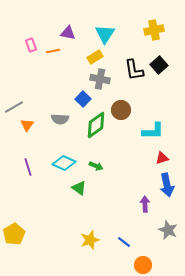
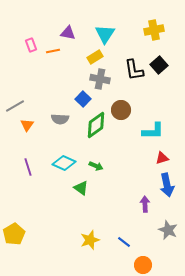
gray line: moved 1 px right, 1 px up
green triangle: moved 2 px right
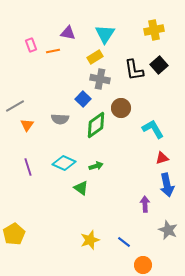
brown circle: moved 2 px up
cyan L-shape: moved 2 px up; rotated 120 degrees counterclockwise
green arrow: rotated 40 degrees counterclockwise
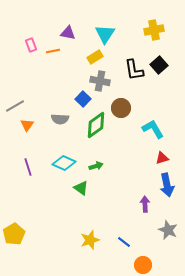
gray cross: moved 2 px down
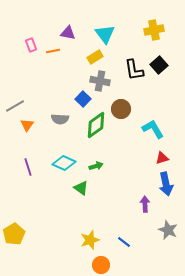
cyan triangle: rotated 10 degrees counterclockwise
brown circle: moved 1 px down
blue arrow: moved 1 px left, 1 px up
orange circle: moved 42 px left
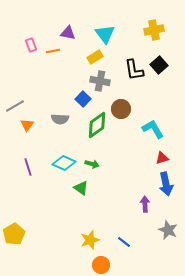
green diamond: moved 1 px right
green arrow: moved 4 px left, 2 px up; rotated 32 degrees clockwise
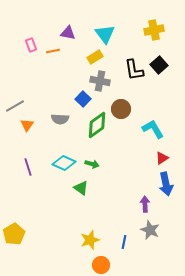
red triangle: rotated 16 degrees counterclockwise
gray star: moved 18 px left
blue line: rotated 64 degrees clockwise
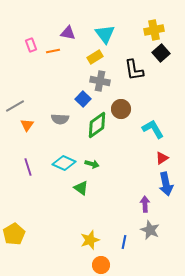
black square: moved 2 px right, 12 px up
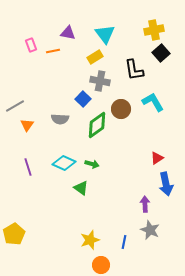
cyan L-shape: moved 27 px up
red triangle: moved 5 px left
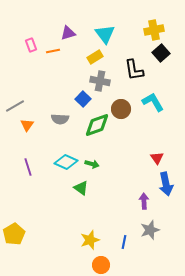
purple triangle: rotated 28 degrees counterclockwise
green diamond: rotated 16 degrees clockwise
red triangle: rotated 32 degrees counterclockwise
cyan diamond: moved 2 px right, 1 px up
purple arrow: moved 1 px left, 3 px up
gray star: rotated 30 degrees clockwise
